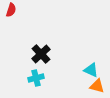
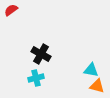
red semicircle: rotated 144 degrees counterclockwise
black cross: rotated 18 degrees counterclockwise
cyan triangle: rotated 14 degrees counterclockwise
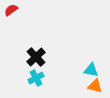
black cross: moved 5 px left, 3 px down; rotated 18 degrees clockwise
cyan cross: rotated 14 degrees counterclockwise
orange triangle: moved 2 px left
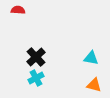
red semicircle: moved 7 px right; rotated 40 degrees clockwise
cyan triangle: moved 12 px up
orange triangle: moved 1 px left, 1 px up
